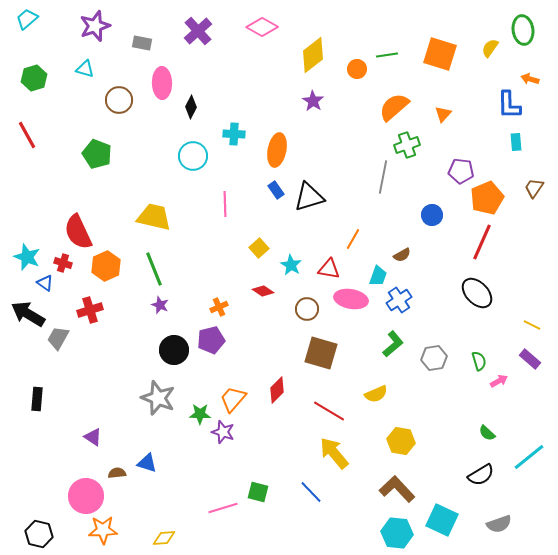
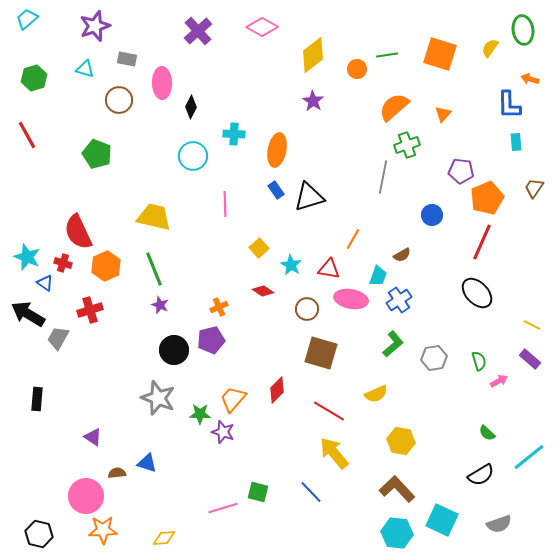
gray rectangle at (142, 43): moved 15 px left, 16 px down
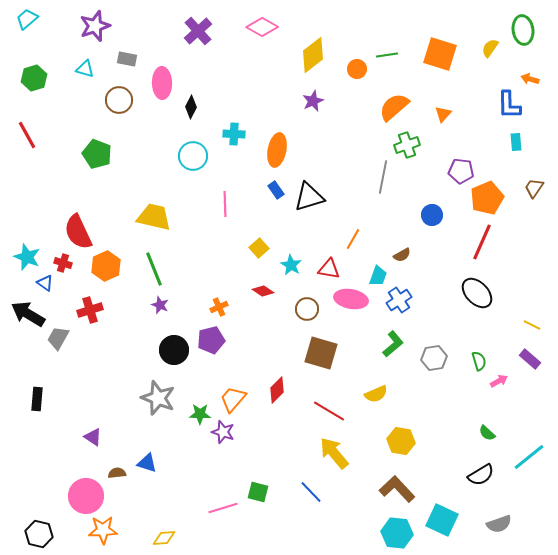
purple star at (313, 101): rotated 15 degrees clockwise
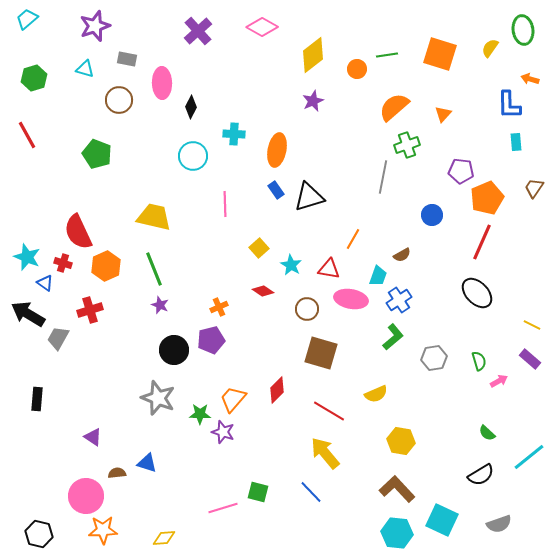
green L-shape at (393, 344): moved 7 px up
yellow arrow at (334, 453): moved 9 px left
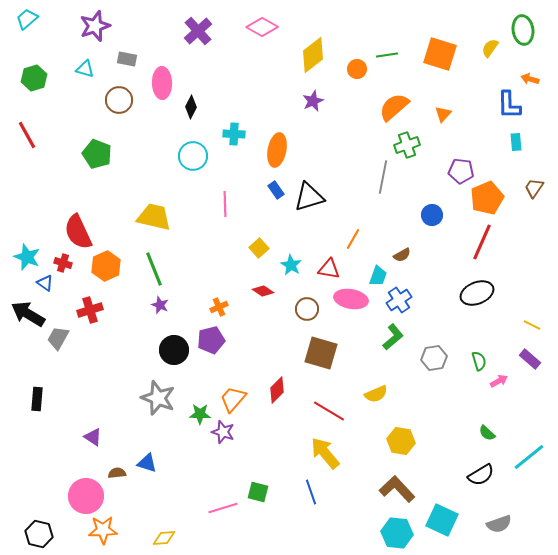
black ellipse at (477, 293): rotated 68 degrees counterclockwise
blue line at (311, 492): rotated 25 degrees clockwise
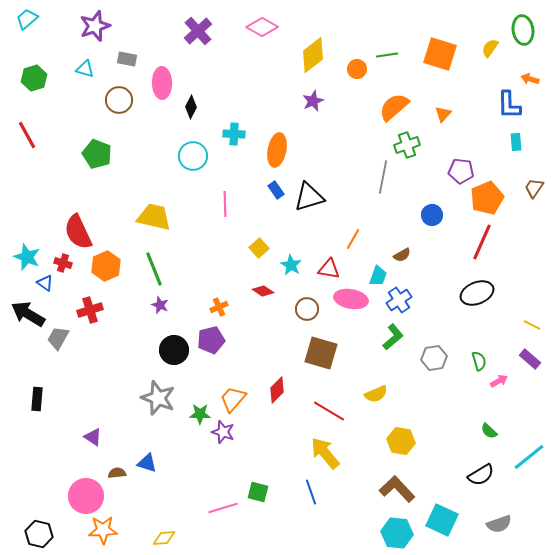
green semicircle at (487, 433): moved 2 px right, 2 px up
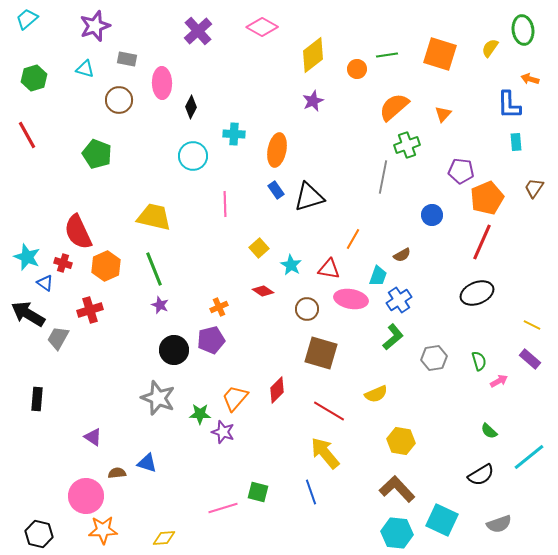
orange trapezoid at (233, 399): moved 2 px right, 1 px up
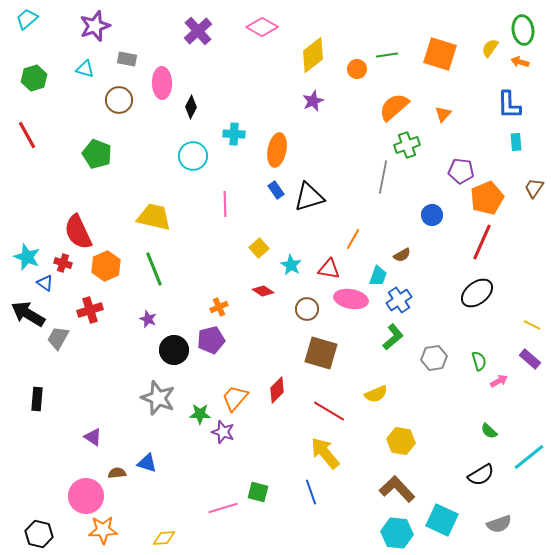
orange arrow at (530, 79): moved 10 px left, 17 px up
black ellipse at (477, 293): rotated 16 degrees counterclockwise
purple star at (160, 305): moved 12 px left, 14 px down
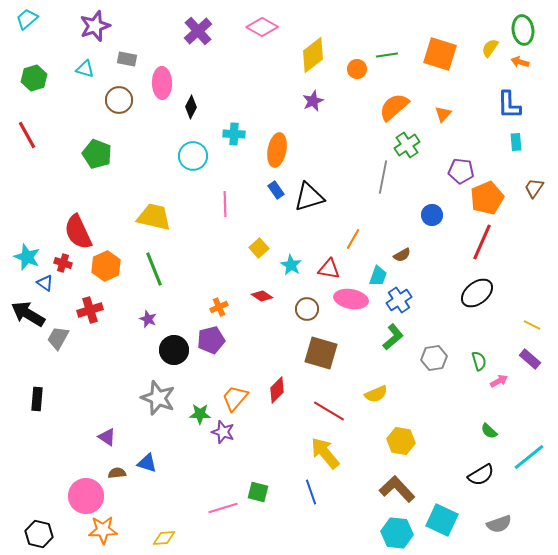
green cross at (407, 145): rotated 15 degrees counterclockwise
red diamond at (263, 291): moved 1 px left, 5 px down
purple triangle at (93, 437): moved 14 px right
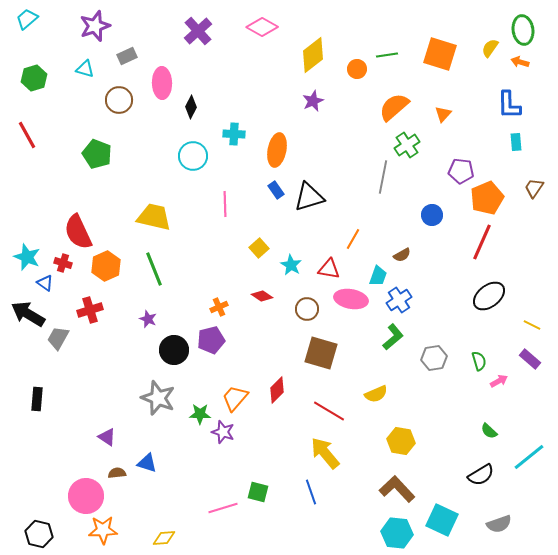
gray rectangle at (127, 59): moved 3 px up; rotated 36 degrees counterclockwise
black ellipse at (477, 293): moved 12 px right, 3 px down
